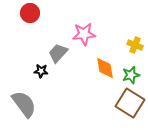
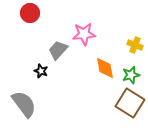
gray trapezoid: moved 3 px up
black star: rotated 16 degrees clockwise
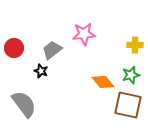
red circle: moved 16 px left, 35 px down
yellow cross: rotated 21 degrees counterclockwise
gray trapezoid: moved 6 px left; rotated 10 degrees clockwise
orange diamond: moved 2 px left, 14 px down; rotated 30 degrees counterclockwise
brown square: moved 2 px left, 2 px down; rotated 20 degrees counterclockwise
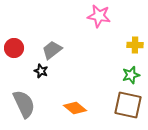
pink star: moved 15 px right, 18 px up; rotated 15 degrees clockwise
orange diamond: moved 28 px left, 26 px down; rotated 10 degrees counterclockwise
gray semicircle: rotated 12 degrees clockwise
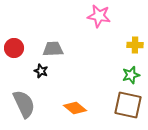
gray trapezoid: moved 1 px right, 1 px up; rotated 35 degrees clockwise
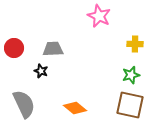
pink star: rotated 15 degrees clockwise
yellow cross: moved 1 px up
brown square: moved 2 px right
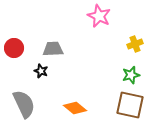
yellow cross: rotated 21 degrees counterclockwise
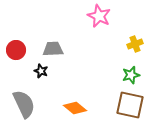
red circle: moved 2 px right, 2 px down
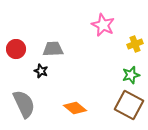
pink star: moved 4 px right, 9 px down
red circle: moved 1 px up
brown square: moved 1 px left; rotated 16 degrees clockwise
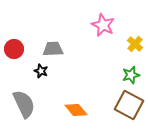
yellow cross: rotated 28 degrees counterclockwise
red circle: moved 2 px left
orange diamond: moved 1 px right, 2 px down; rotated 10 degrees clockwise
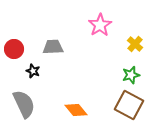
pink star: moved 3 px left; rotated 15 degrees clockwise
gray trapezoid: moved 2 px up
black star: moved 8 px left
